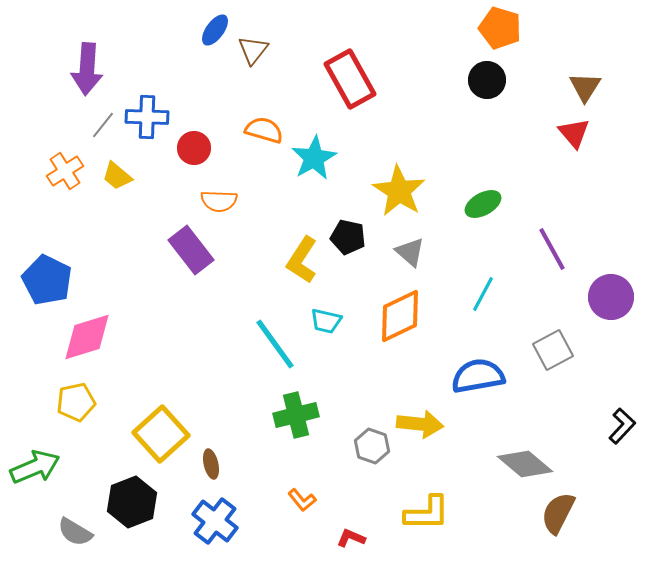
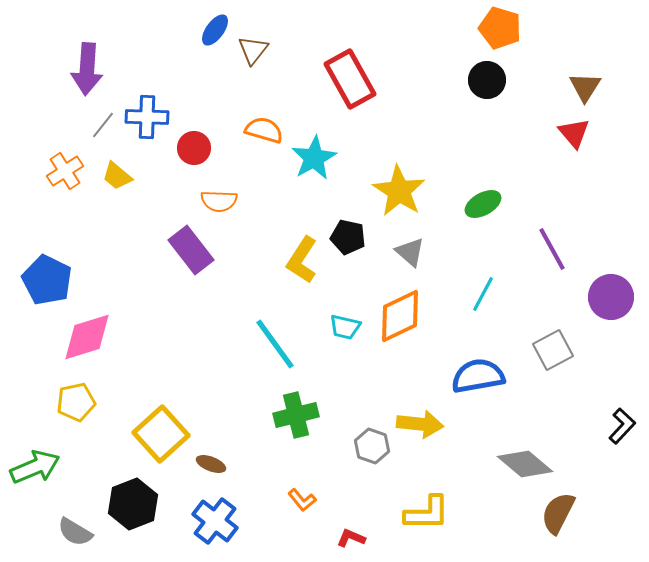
cyan trapezoid at (326, 321): moved 19 px right, 6 px down
brown ellipse at (211, 464): rotated 56 degrees counterclockwise
black hexagon at (132, 502): moved 1 px right, 2 px down
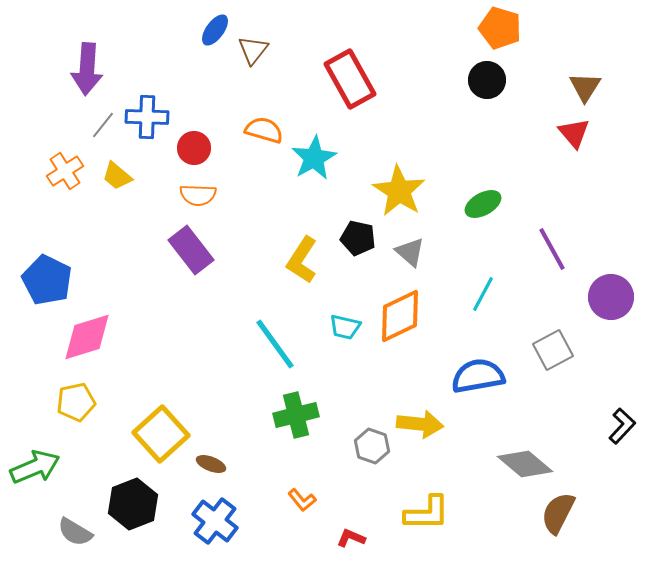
orange semicircle at (219, 201): moved 21 px left, 6 px up
black pentagon at (348, 237): moved 10 px right, 1 px down
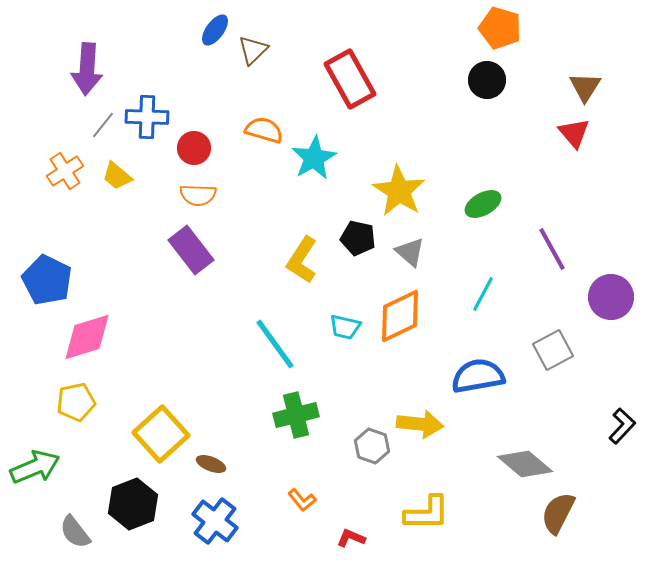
brown triangle at (253, 50): rotated 8 degrees clockwise
gray semicircle at (75, 532): rotated 21 degrees clockwise
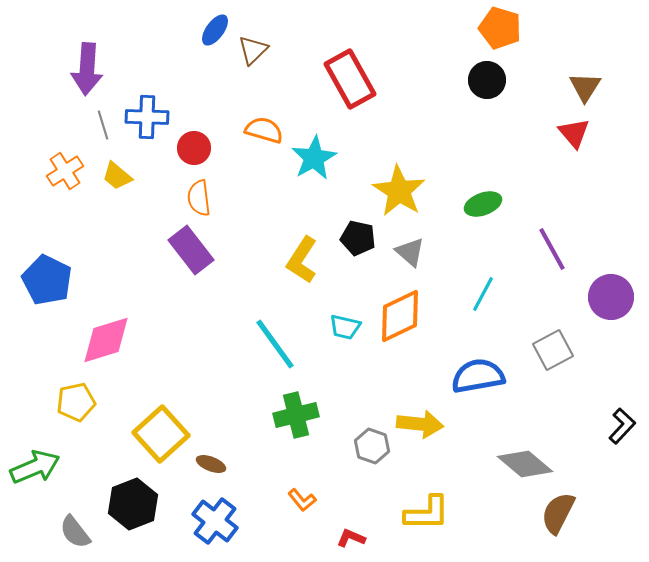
gray line at (103, 125): rotated 56 degrees counterclockwise
orange semicircle at (198, 195): moved 1 px right, 3 px down; rotated 81 degrees clockwise
green ellipse at (483, 204): rotated 9 degrees clockwise
pink diamond at (87, 337): moved 19 px right, 3 px down
